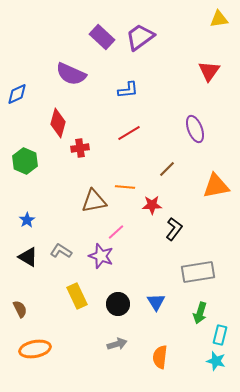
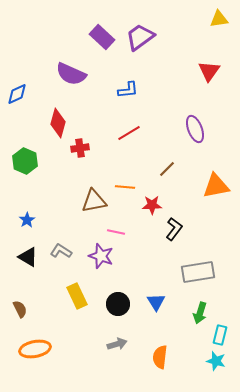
pink line: rotated 54 degrees clockwise
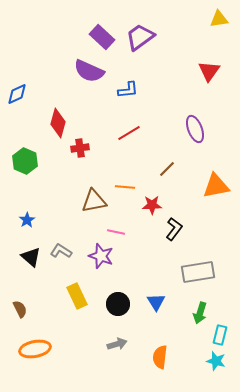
purple semicircle: moved 18 px right, 3 px up
black triangle: moved 3 px right; rotated 10 degrees clockwise
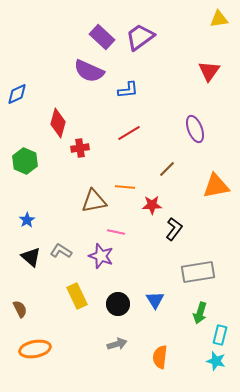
blue triangle: moved 1 px left, 2 px up
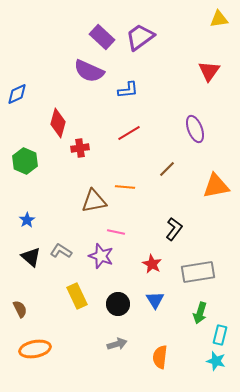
red star: moved 59 px down; rotated 30 degrees clockwise
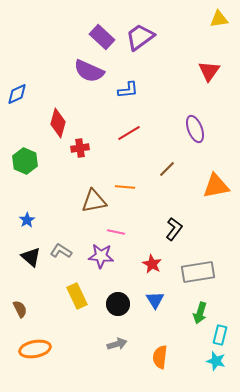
purple star: rotated 15 degrees counterclockwise
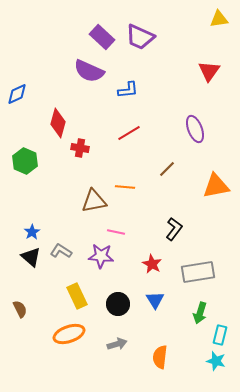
purple trapezoid: rotated 120 degrees counterclockwise
red cross: rotated 18 degrees clockwise
blue star: moved 5 px right, 12 px down
orange ellipse: moved 34 px right, 15 px up; rotated 8 degrees counterclockwise
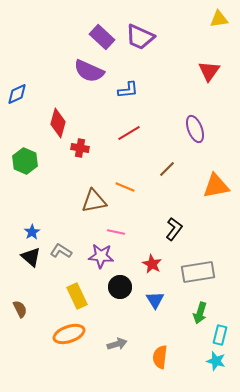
orange line: rotated 18 degrees clockwise
black circle: moved 2 px right, 17 px up
